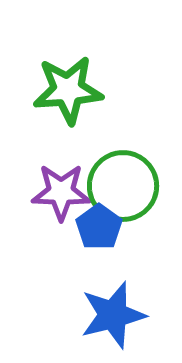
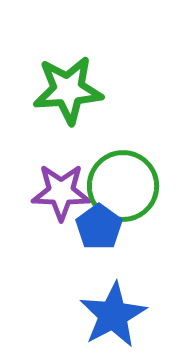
blue star: rotated 14 degrees counterclockwise
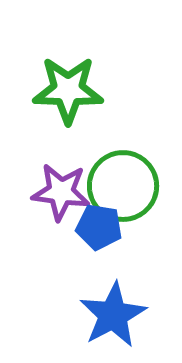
green star: rotated 6 degrees clockwise
purple star: rotated 6 degrees clockwise
blue pentagon: rotated 27 degrees counterclockwise
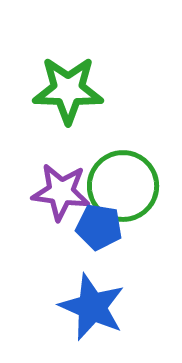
blue star: moved 21 px left, 8 px up; rotated 20 degrees counterclockwise
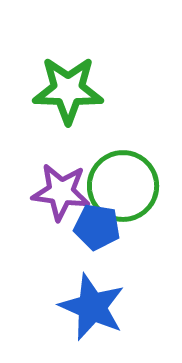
blue pentagon: moved 2 px left
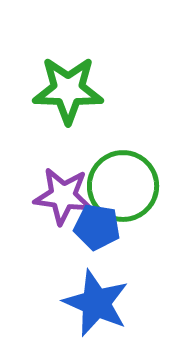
purple star: moved 2 px right, 4 px down
blue star: moved 4 px right, 4 px up
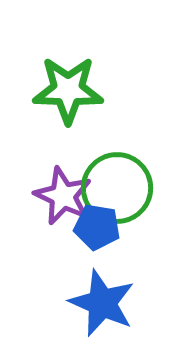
green circle: moved 6 px left, 2 px down
purple star: rotated 18 degrees clockwise
blue star: moved 6 px right
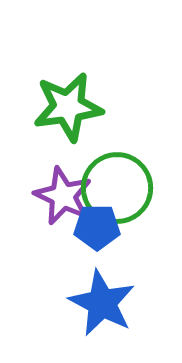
green star: moved 17 px down; rotated 10 degrees counterclockwise
blue pentagon: rotated 9 degrees counterclockwise
blue star: rotated 4 degrees clockwise
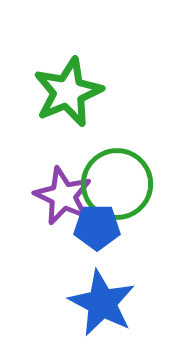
green star: moved 15 px up; rotated 14 degrees counterclockwise
green circle: moved 4 px up
